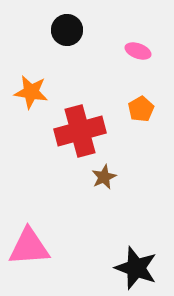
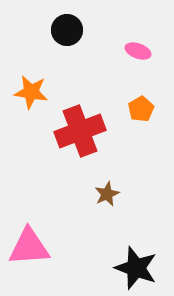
red cross: rotated 6 degrees counterclockwise
brown star: moved 3 px right, 17 px down
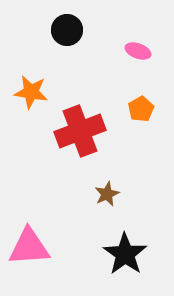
black star: moved 11 px left, 14 px up; rotated 15 degrees clockwise
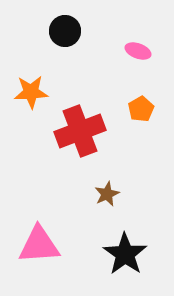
black circle: moved 2 px left, 1 px down
orange star: rotated 12 degrees counterclockwise
pink triangle: moved 10 px right, 2 px up
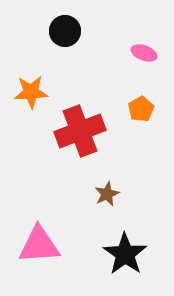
pink ellipse: moved 6 px right, 2 px down
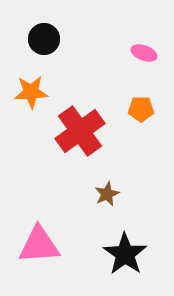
black circle: moved 21 px left, 8 px down
orange pentagon: rotated 30 degrees clockwise
red cross: rotated 15 degrees counterclockwise
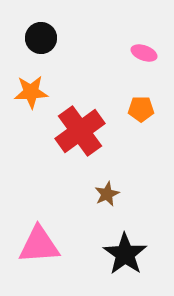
black circle: moved 3 px left, 1 px up
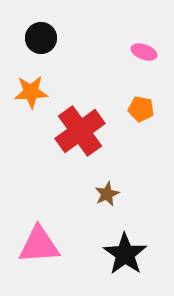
pink ellipse: moved 1 px up
orange pentagon: rotated 10 degrees clockwise
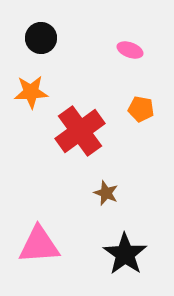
pink ellipse: moved 14 px left, 2 px up
brown star: moved 1 px left, 1 px up; rotated 25 degrees counterclockwise
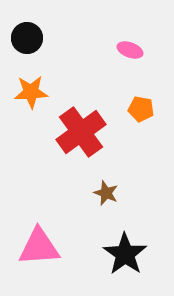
black circle: moved 14 px left
red cross: moved 1 px right, 1 px down
pink triangle: moved 2 px down
